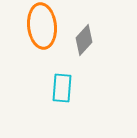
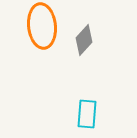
cyan rectangle: moved 25 px right, 26 px down
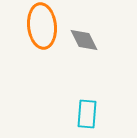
gray diamond: rotated 68 degrees counterclockwise
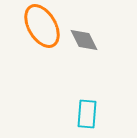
orange ellipse: rotated 24 degrees counterclockwise
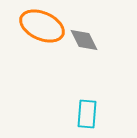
orange ellipse: rotated 36 degrees counterclockwise
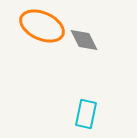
cyan rectangle: moved 1 px left; rotated 8 degrees clockwise
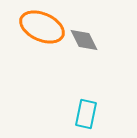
orange ellipse: moved 1 px down
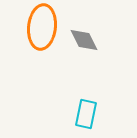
orange ellipse: rotated 72 degrees clockwise
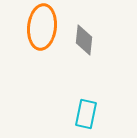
gray diamond: rotated 32 degrees clockwise
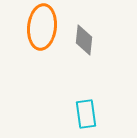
cyan rectangle: rotated 20 degrees counterclockwise
